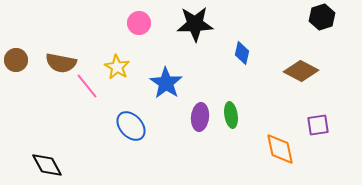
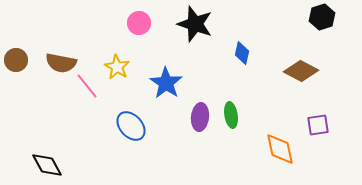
black star: rotated 21 degrees clockwise
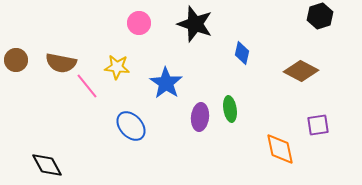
black hexagon: moved 2 px left, 1 px up
yellow star: rotated 25 degrees counterclockwise
green ellipse: moved 1 px left, 6 px up
